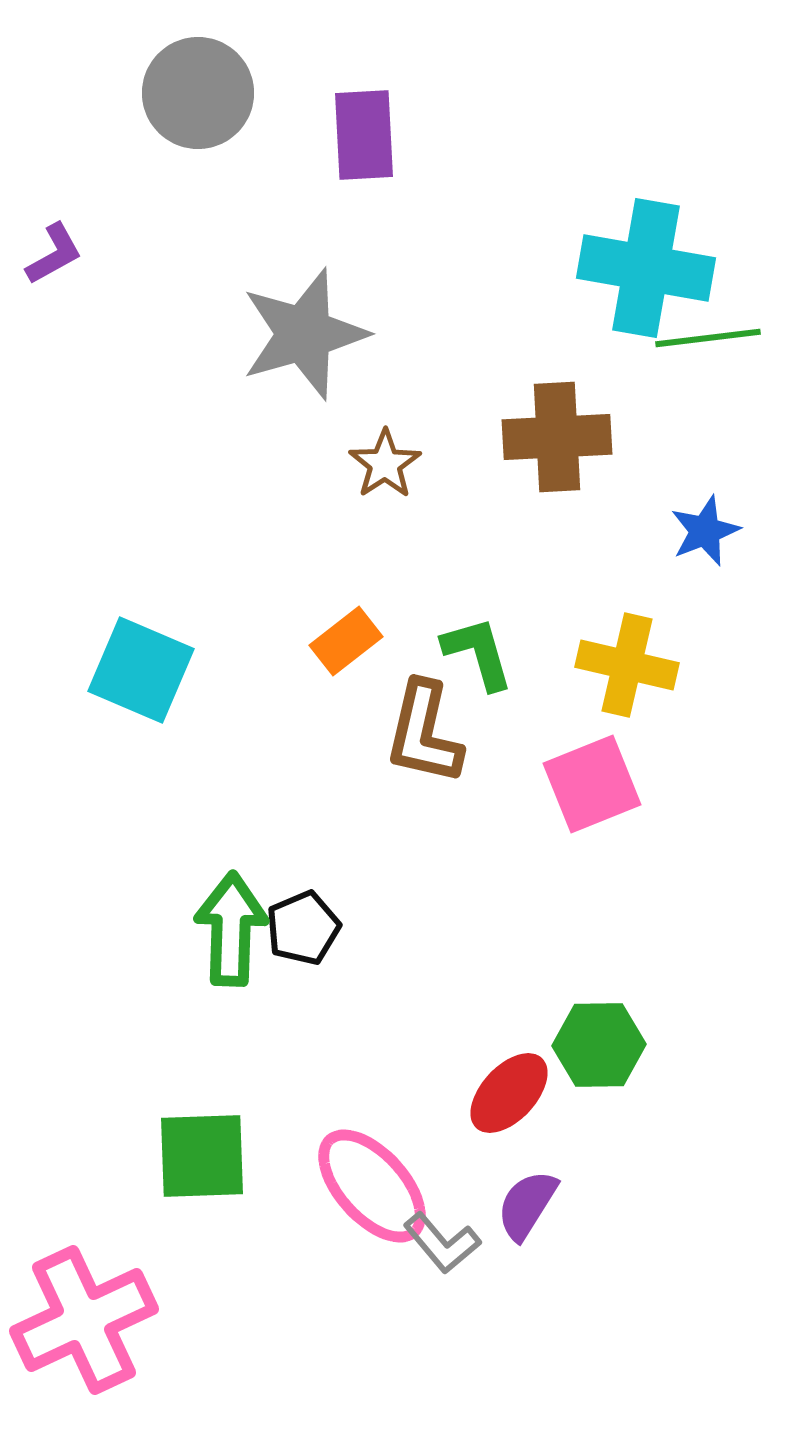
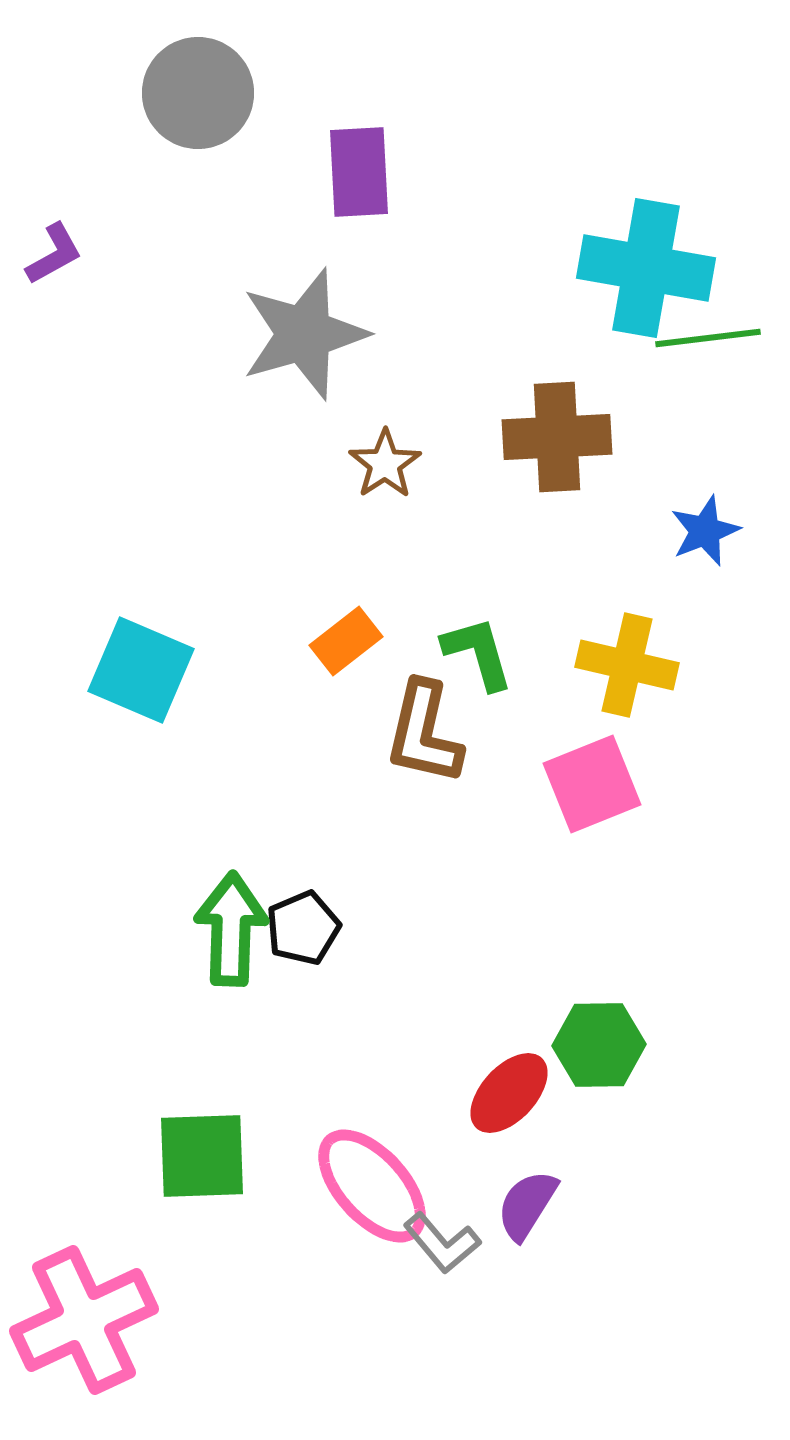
purple rectangle: moved 5 px left, 37 px down
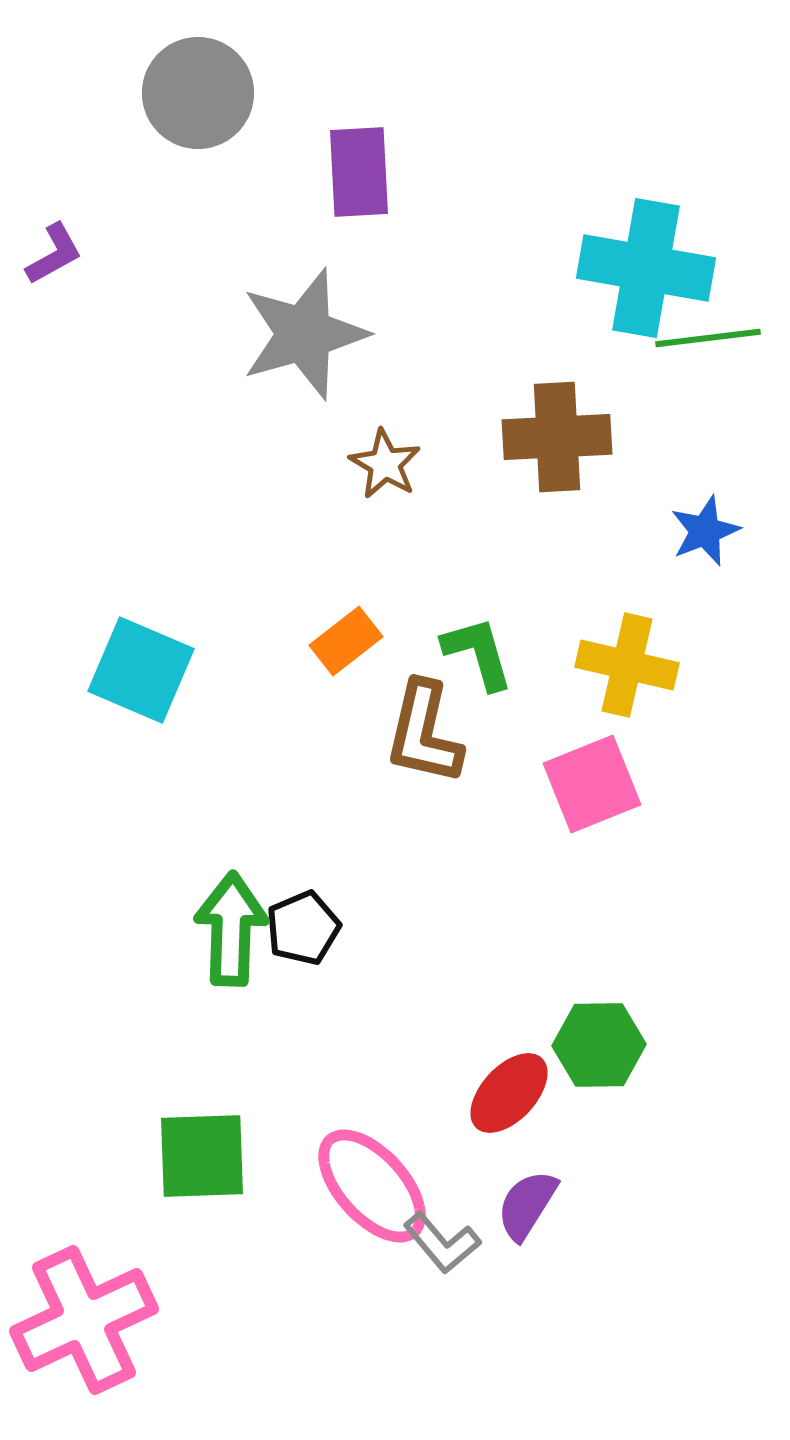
brown star: rotated 8 degrees counterclockwise
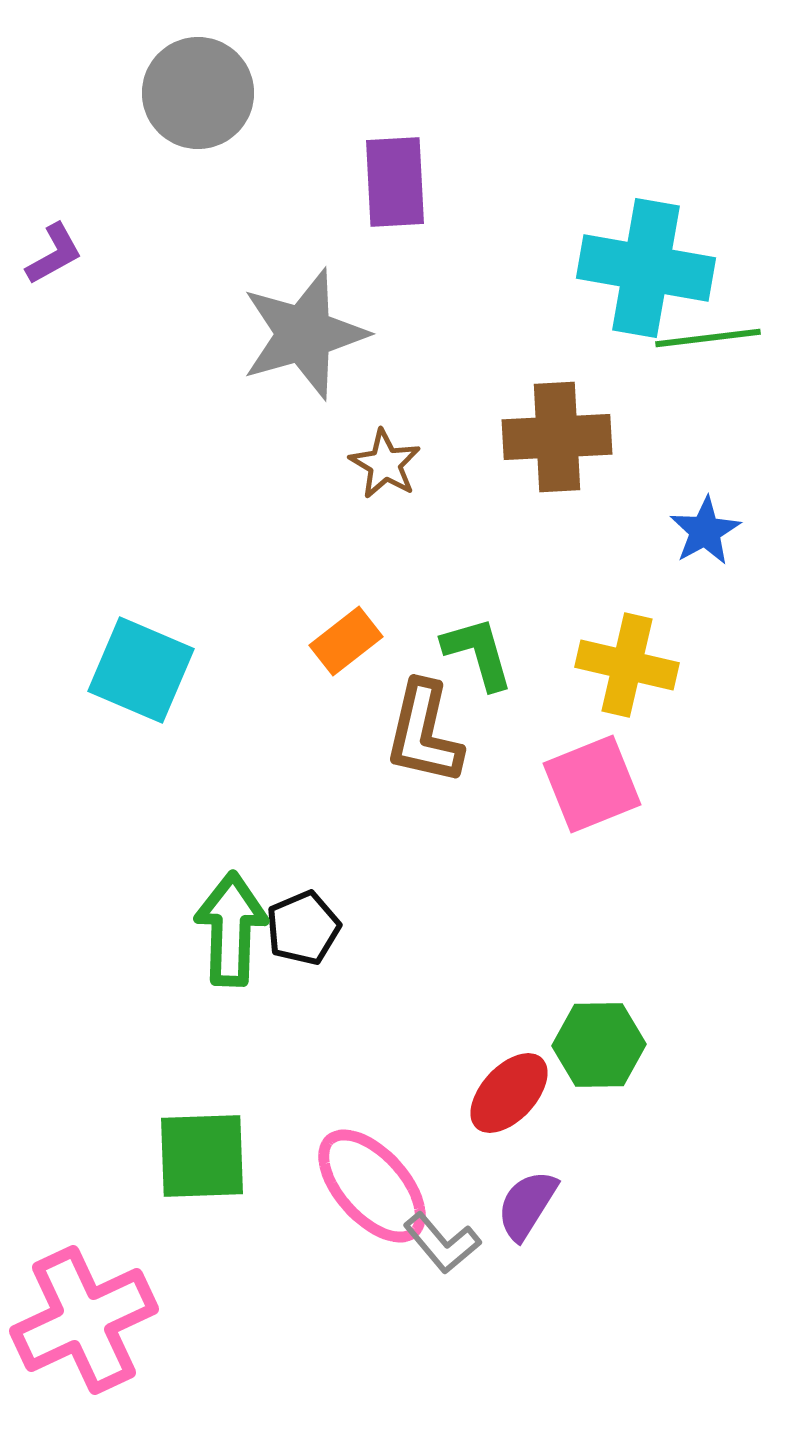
purple rectangle: moved 36 px right, 10 px down
blue star: rotated 8 degrees counterclockwise
